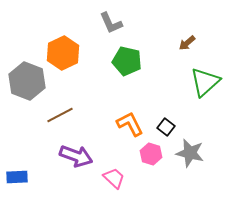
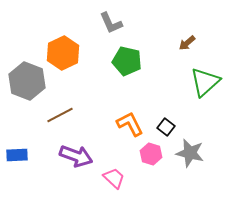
blue rectangle: moved 22 px up
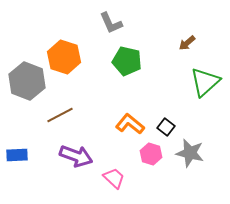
orange hexagon: moved 1 px right, 4 px down; rotated 16 degrees counterclockwise
orange L-shape: rotated 24 degrees counterclockwise
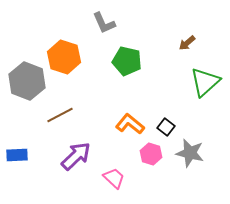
gray L-shape: moved 7 px left
purple arrow: rotated 64 degrees counterclockwise
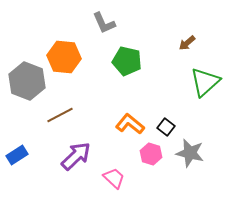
orange hexagon: rotated 12 degrees counterclockwise
blue rectangle: rotated 30 degrees counterclockwise
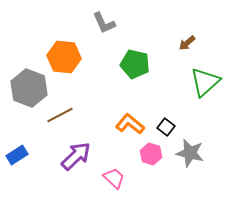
green pentagon: moved 8 px right, 3 px down
gray hexagon: moved 2 px right, 7 px down
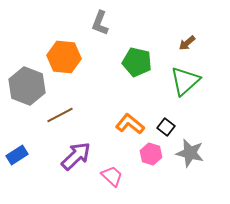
gray L-shape: moved 4 px left; rotated 45 degrees clockwise
green pentagon: moved 2 px right, 2 px up
green triangle: moved 20 px left, 1 px up
gray hexagon: moved 2 px left, 2 px up
pink trapezoid: moved 2 px left, 2 px up
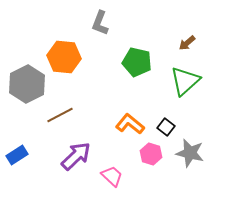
gray hexagon: moved 2 px up; rotated 12 degrees clockwise
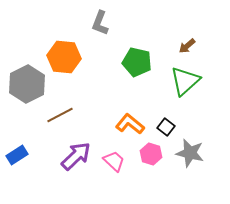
brown arrow: moved 3 px down
pink trapezoid: moved 2 px right, 15 px up
